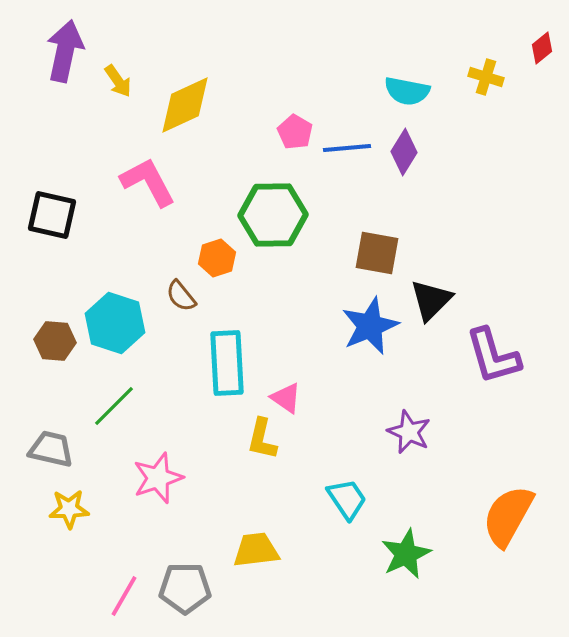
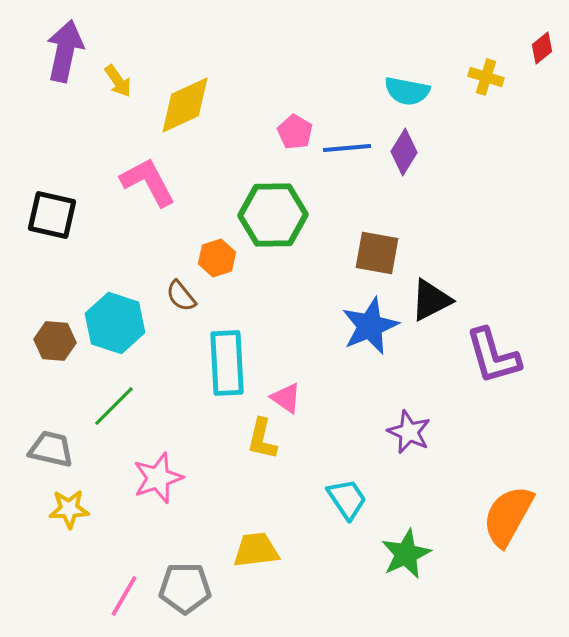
black triangle: rotated 18 degrees clockwise
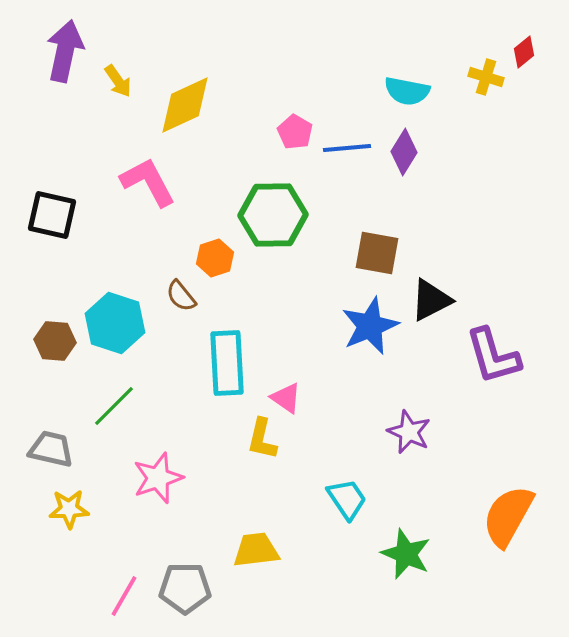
red diamond: moved 18 px left, 4 px down
orange hexagon: moved 2 px left
green star: rotated 24 degrees counterclockwise
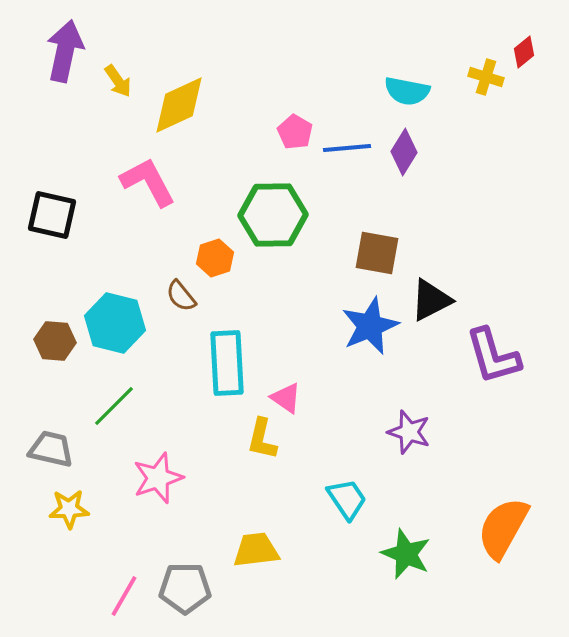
yellow diamond: moved 6 px left
cyan hexagon: rotated 4 degrees counterclockwise
purple star: rotated 6 degrees counterclockwise
orange semicircle: moved 5 px left, 12 px down
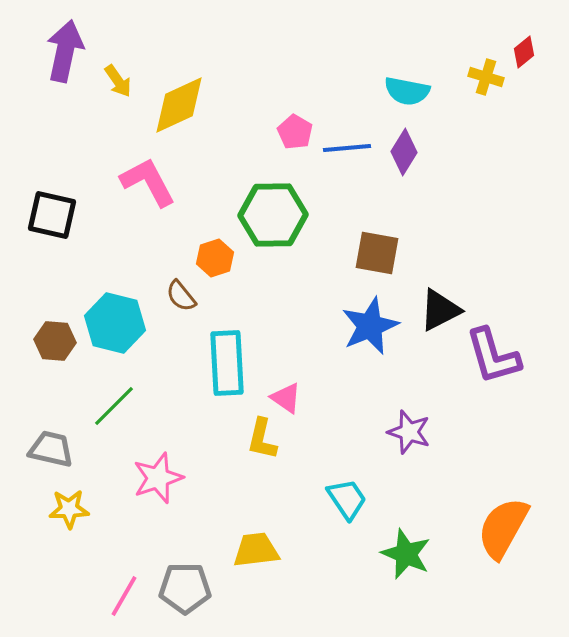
black triangle: moved 9 px right, 10 px down
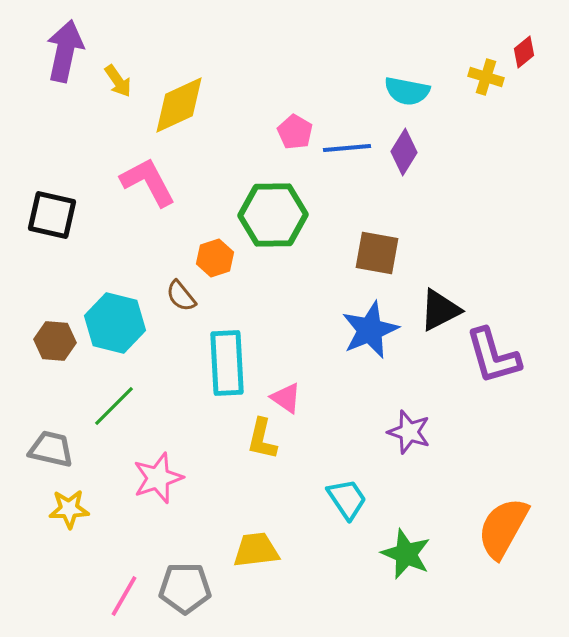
blue star: moved 4 px down
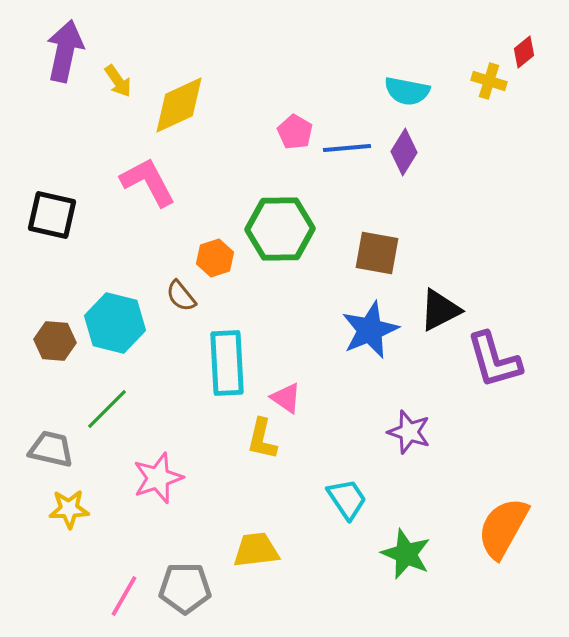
yellow cross: moved 3 px right, 4 px down
green hexagon: moved 7 px right, 14 px down
purple L-shape: moved 1 px right, 4 px down
green line: moved 7 px left, 3 px down
